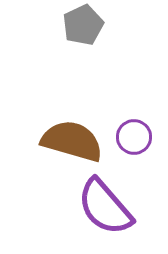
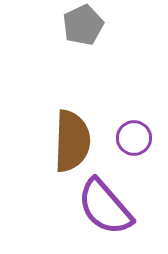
purple circle: moved 1 px down
brown semicircle: rotated 76 degrees clockwise
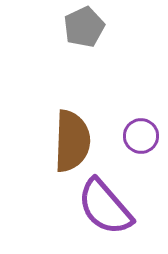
gray pentagon: moved 1 px right, 2 px down
purple circle: moved 7 px right, 2 px up
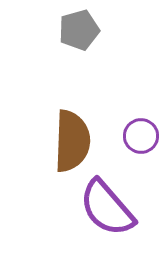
gray pentagon: moved 5 px left, 3 px down; rotated 9 degrees clockwise
purple semicircle: moved 2 px right, 1 px down
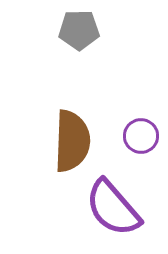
gray pentagon: rotated 15 degrees clockwise
purple semicircle: moved 6 px right
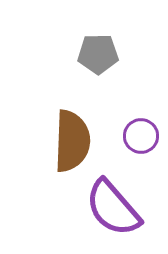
gray pentagon: moved 19 px right, 24 px down
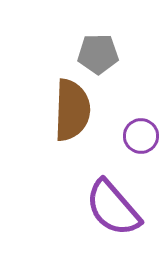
brown semicircle: moved 31 px up
